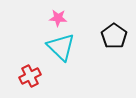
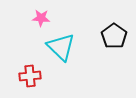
pink star: moved 17 px left
red cross: rotated 20 degrees clockwise
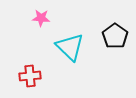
black pentagon: moved 1 px right
cyan triangle: moved 9 px right
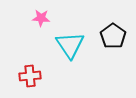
black pentagon: moved 2 px left
cyan triangle: moved 2 px up; rotated 12 degrees clockwise
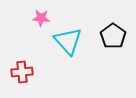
cyan triangle: moved 2 px left, 4 px up; rotated 8 degrees counterclockwise
red cross: moved 8 px left, 4 px up
